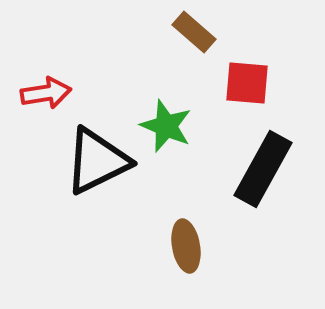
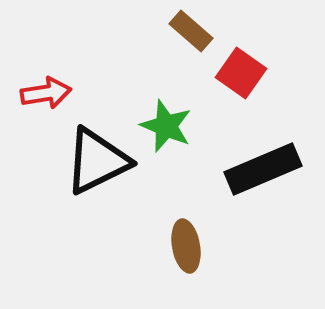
brown rectangle: moved 3 px left, 1 px up
red square: moved 6 px left, 10 px up; rotated 30 degrees clockwise
black rectangle: rotated 38 degrees clockwise
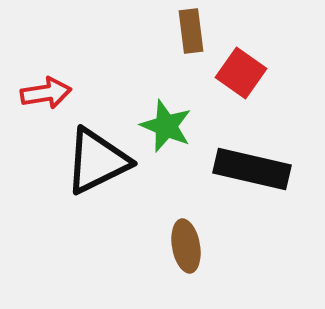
brown rectangle: rotated 42 degrees clockwise
black rectangle: moved 11 px left; rotated 36 degrees clockwise
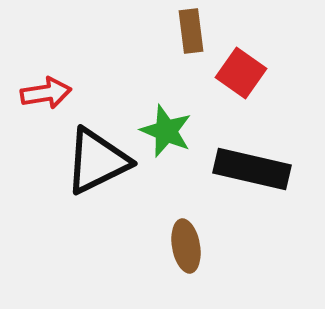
green star: moved 5 px down
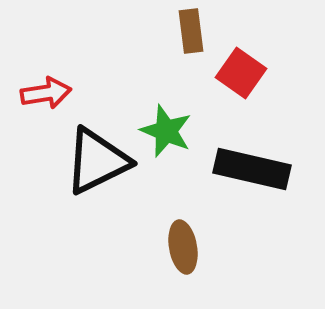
brown ellipse: moved 3 px left, 1 px down
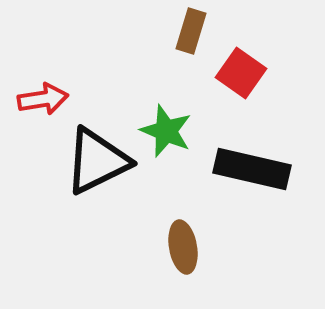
brown rectangle: rotated 24 degrees clockwise
red arrow: moved 3 px left, 6 px down
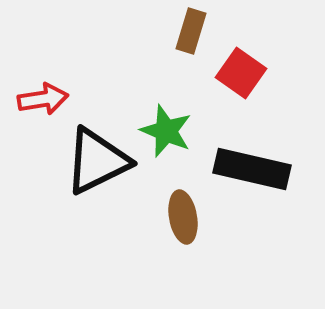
brown ellipse: moved 30 px up
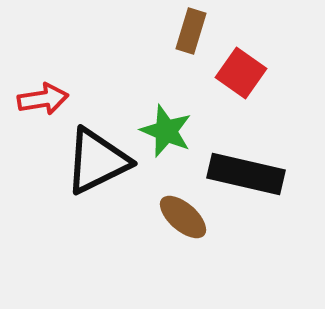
black rectangle: moved 6 px left, 5 px down
brown ellipse: rotated 39 degrees counterclockwise
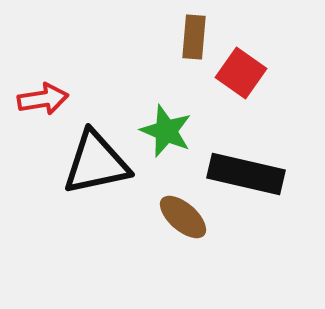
brown rectangle: moved 3 px right, 6 px down; rotated 12 degrees counterclockwise
black triangle: moved 1 px left, 2 px down; rotated 14 degrees clockwise
